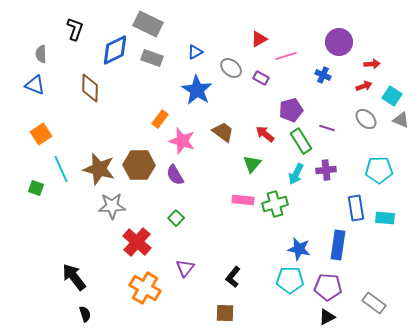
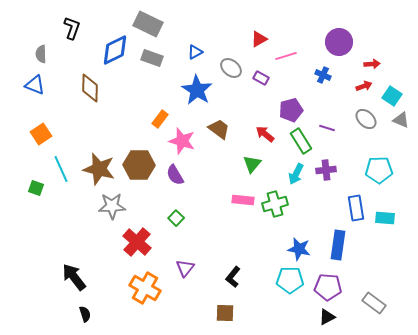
black L-shape at (75, 29): moved 3 px left, 1 px up
brown trapezoid at (223, 132): moved 4 px left, 3 px up
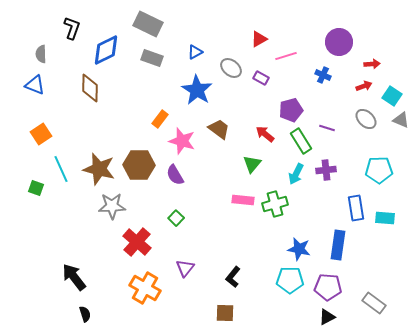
blue diamond at (115, 50): moved 9 px left
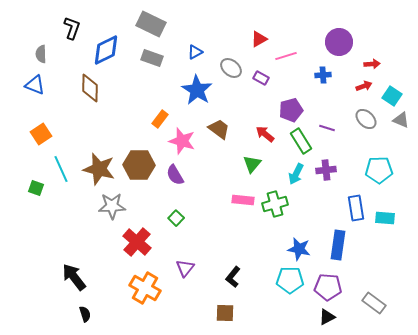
gray rectangle at (148, 24): moved 3 px right
blue cross at (323, 75): rotated 28 degrees counterclockwise
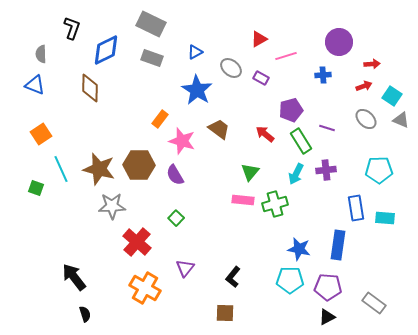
green triangle at (252, 164): moved 2 px left, 8 px down
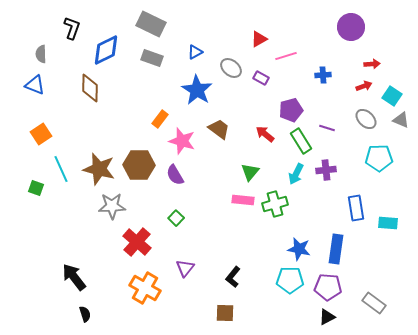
purple circle at (339, 42): moved 12 px right, 15 px up
cyan pentagon at (379, 170): moved 12 px up
cyan rectangle at (385, 218): moved 3 px right, 5 px down
blue rectangle at (338, 245): moved 2 px left, 4 px down
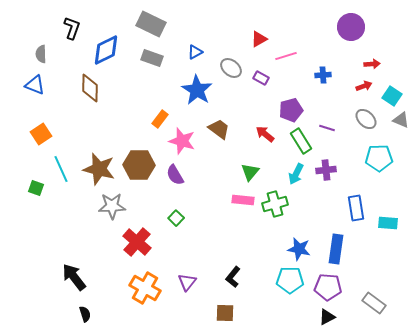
purple triangle at (185, 268): moved 2 px right, 14 px down
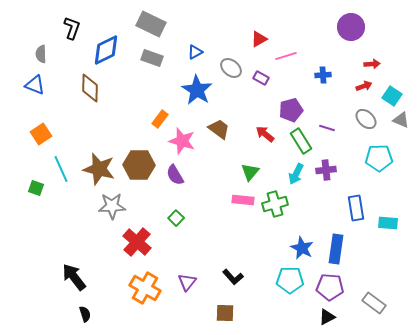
blue star at (299, 249): moved 3 px right, 1 px up; rotated 15 degrees clockwise
black L-shape at (233, 277): rotated 80 degrees counterclockwise
purple pentagon at (328, 287): moved 2 px right
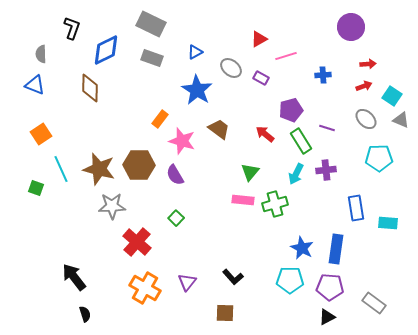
red arrow at (372, 64): moved 4 px left
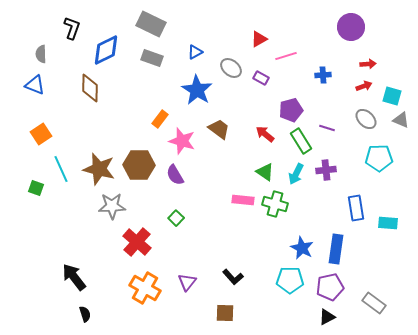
cyan square at (392, 96): rotated 18 degrees counterclockwise
green triangle at (250, 172): moved 15 px right; rotated 36 degrees counterclockwise
green cross at (275, 204): rotated 30 degrees clockwise
purple pentagon at (330, 287): rotated 16 degrees counterclockwise
